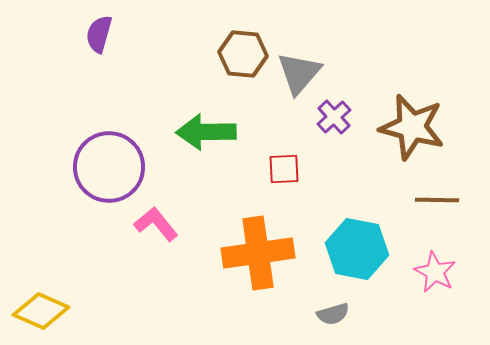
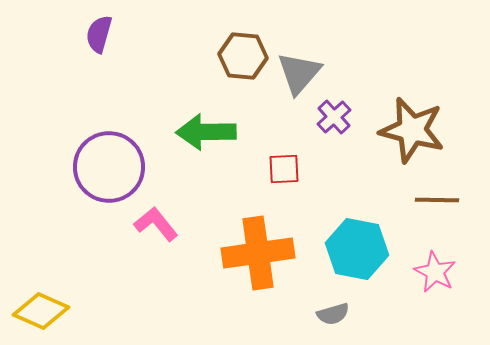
brown hexagon: moved 2 px down
brown star: moved 3 px down
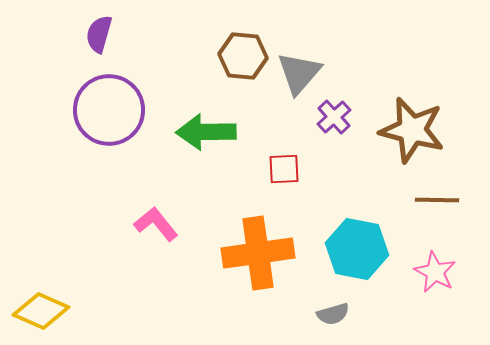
purple circle: moved 57 px up
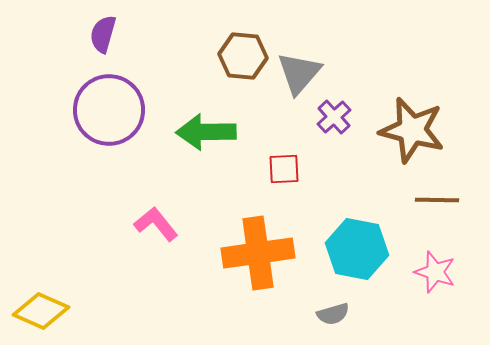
purple semicircle: moved 4 px right
pink star: rotated 9 degrees counterclockwise
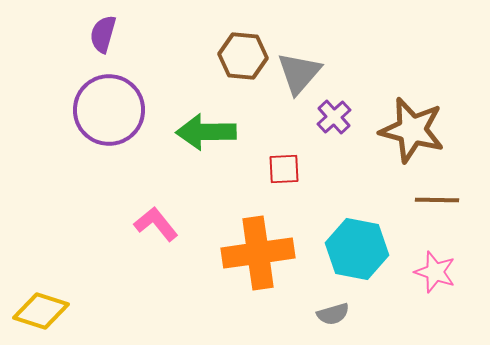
yellow diamond: rotated 6 degrees counterclockwise
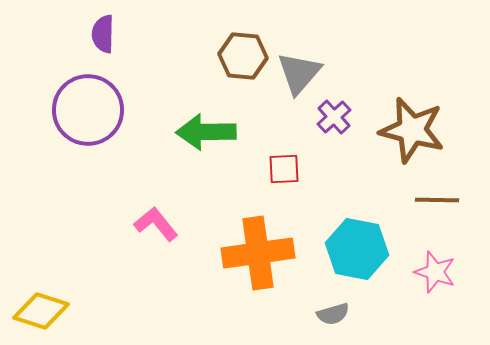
purple semicircle: rotated 15 degrees counterclockwise
purple circle: moved 21 px left
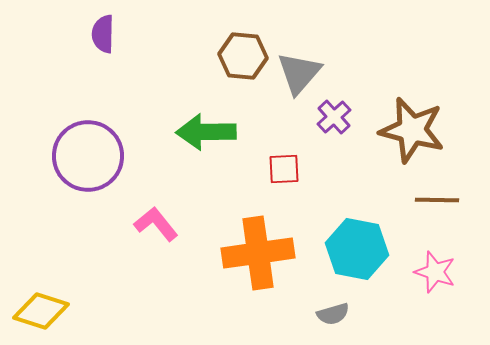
purple circle: moved 46 px down
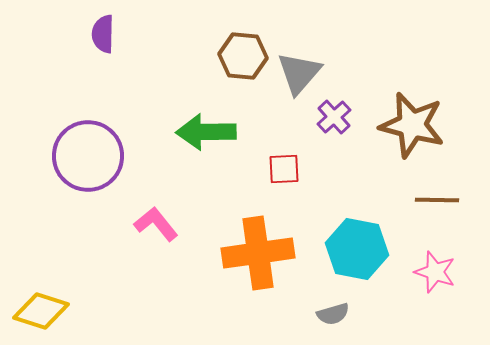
brown star: moved 5 px up
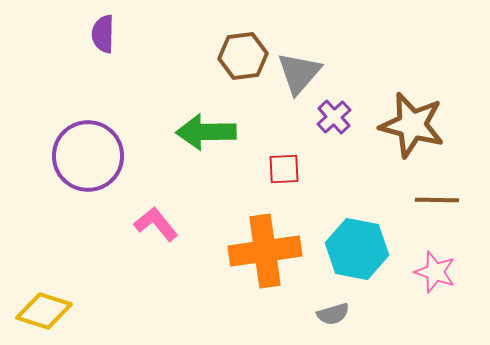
brown hexagon: rotated 12 degrees counterclockwise
orange cross: moved 7 px right, 2 px up
yellow diamond: moved 3 px right
